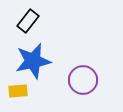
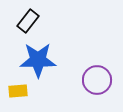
blue star: moved 5 px right, 1 px up; rotated 12 degrees clockwise
purple circle: moved 14 px right
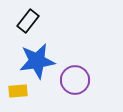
blue star: moved 1 px left, 1 px down; rotated 9 degrees counterclockwise
purple circle: moved 22 px left
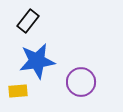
purple circle: moved 6 px right, 2 px down
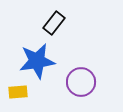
black rectangle: moved 26 px right, 2 px down
yellow rectangle: moved 1 px down
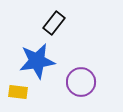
yellow rectangle: rotated 12 degrees clockwise
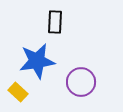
black rectangle: moved 1 px right, 1 px up; rotated 35 degrees counterclockwise
yellow rectangle: rotated 36 degrees clockwise
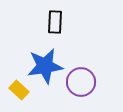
blue star: moved 8 px right, 5 px down
yellow rectangle: moved 1 px right, 2 px up
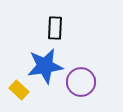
black rectangle: moved 6 px down
